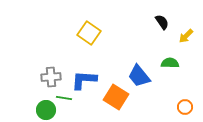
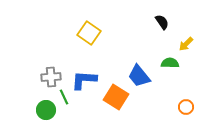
yellow arrow: moved 8 px down
green line: moved 1 px up; rotated 56 degrees clockwise
orange circle: moved 1 px right
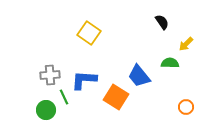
gray cross: moved 1 px left, 2 px up
